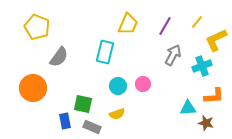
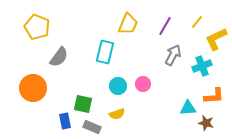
yellow L-shape: moved 1 px up
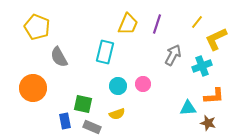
purple line: moved 8 px left, 2 px up; rotated 12 degrees counterclockwise
gray semicircle: rotated 115 degrees clockwise
brown star: moved 2 px right
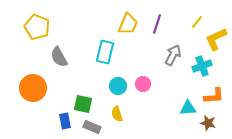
yellow semicircle: rotated 91 degrees clockwise
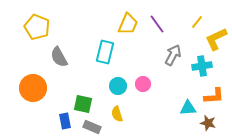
purple line: rotated 54 degrees counterclockwise
cyan cross: rotated 12 degrees clockwise
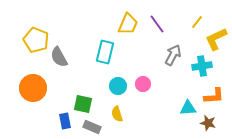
yellow pentagon: moved 1 px left, 13 px down
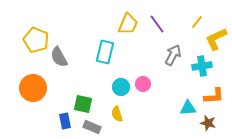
cyan circle: moved 3 px right, 1 px down
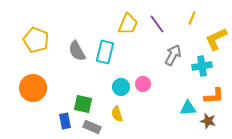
yellow line: moved 5 px left, 4 px up; rotated 16 degrees counterclockwise
gray semicircle: moved 18 px right, 6 px up
brown star: moved 2 px up
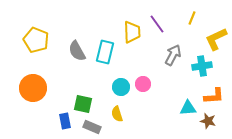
yellow trapezoid: moved 4 px right, 8 px down; rotated 25 degrees counterclockwise
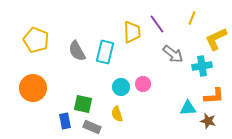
gray arrow: moved 1 px up; rotated 100 degrees clockwise
